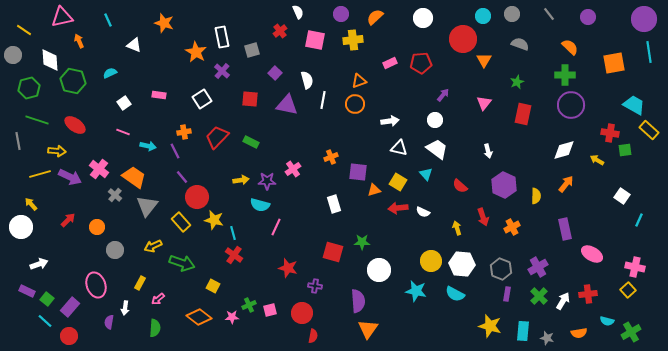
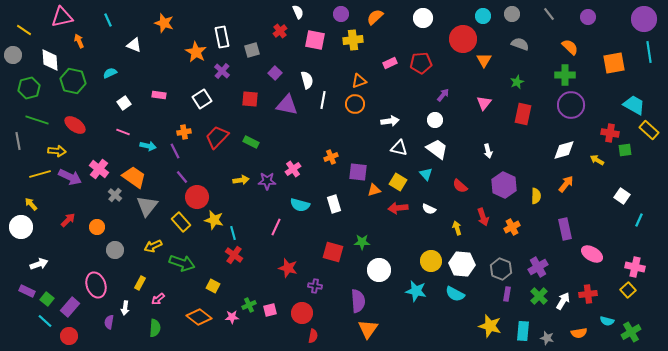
cyan semicircle at (260, 205): moved 40 px right
white semicircle at (423, 212): moved 6 px right, 3 px up
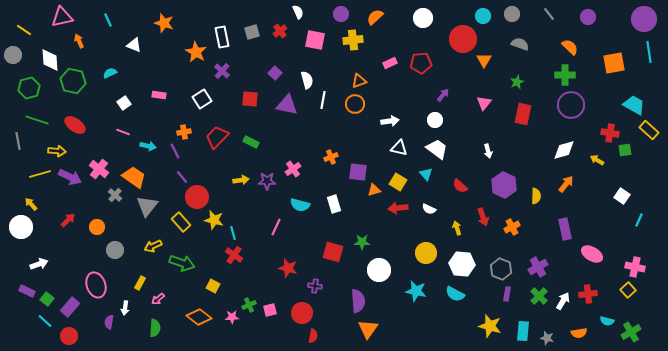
gray square at (252, 50): moved 18 px up
yellow circle at (431, 261): moved 5 px left, 8 px up
